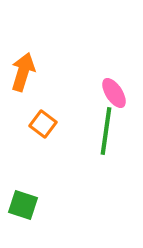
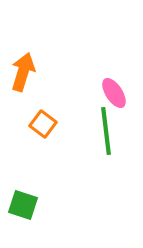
green line: rotated 15 degrees counterclockwise
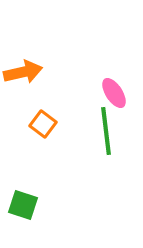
orange arrow: rotated 60 degrees clockwise
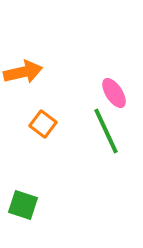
green line: rotated 18 degrees counterclockwise
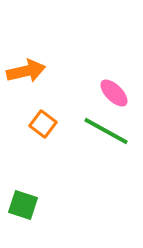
orange arrow: moved 3 px right, 1 px up
pink ellipse: rotated 12 degrees counterclockwise
green line: rotated 36 degrees counterclockwise
